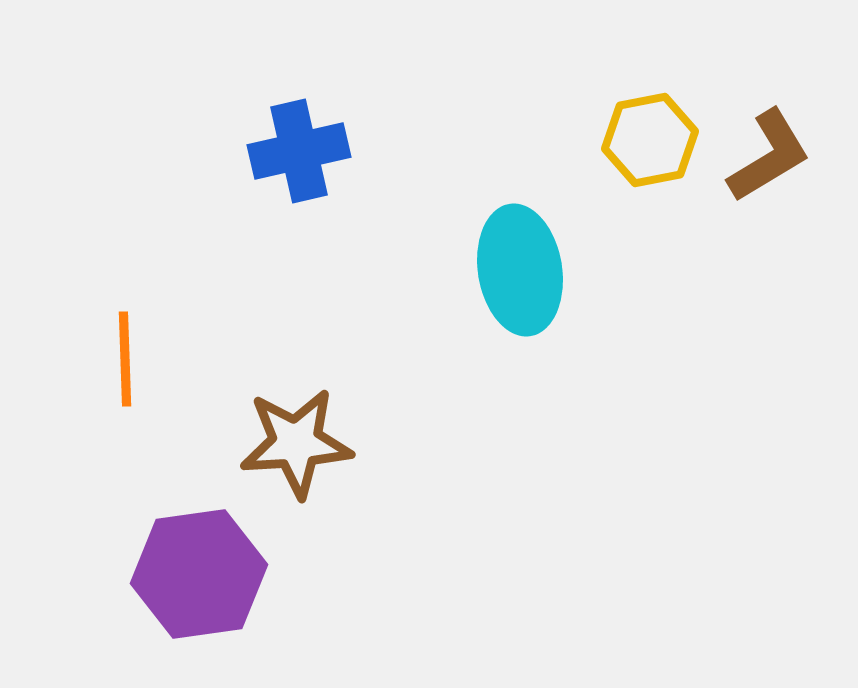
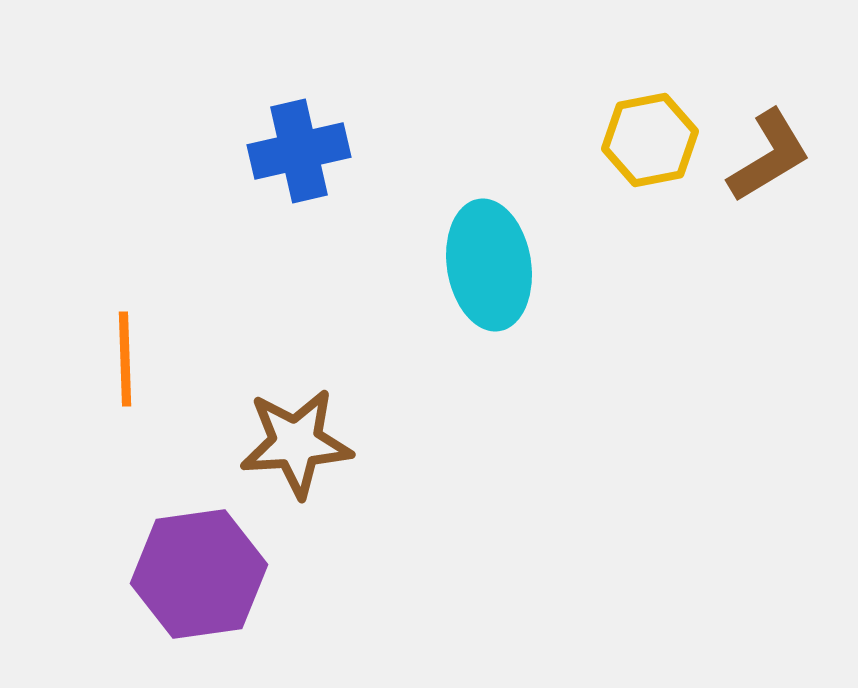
cyan ellipse: moved 31 px left, 5 px up
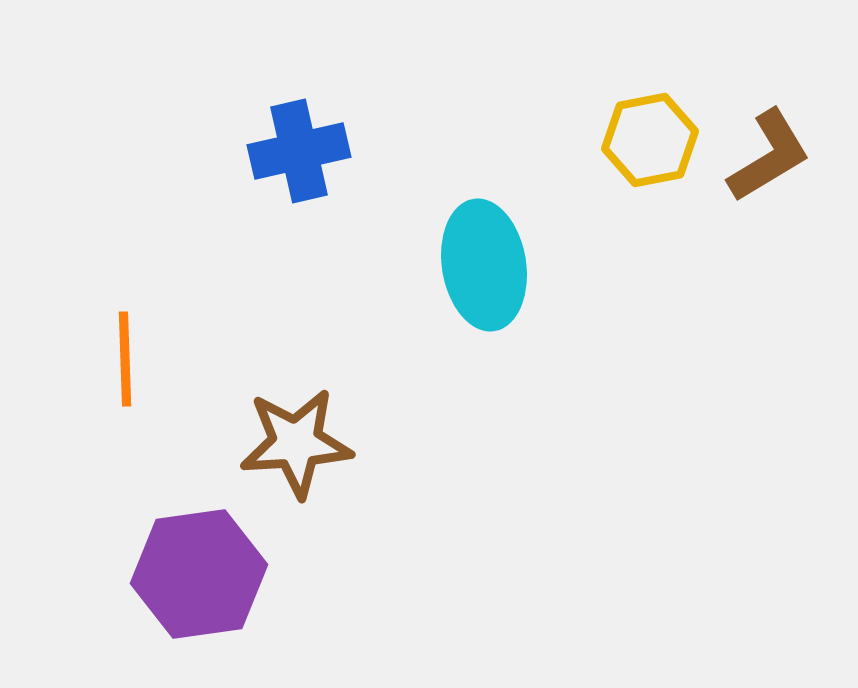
cyan ellipse: moved 5 px left
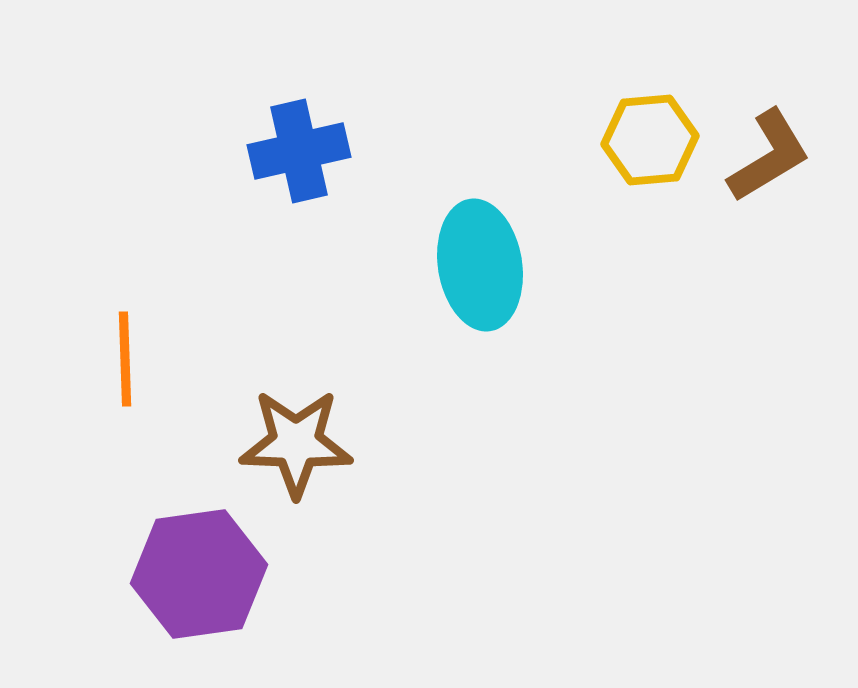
yellow hexagon: rotated 6 degrees clockwise
cyan ellipse: moved 4 px left
brown star: rotated 6 degrees clockwise
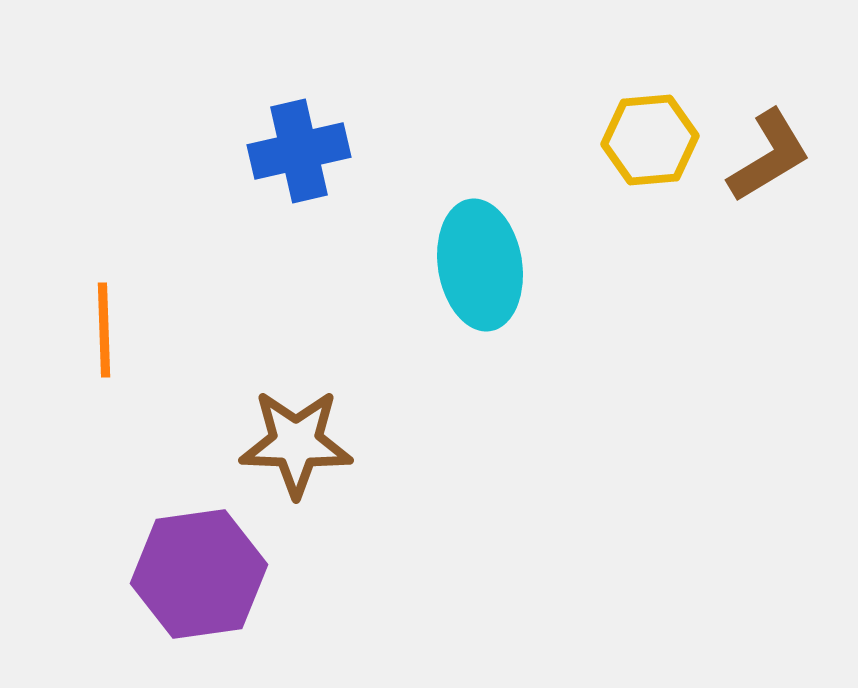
orange line: moved 21 px left, 29 px up
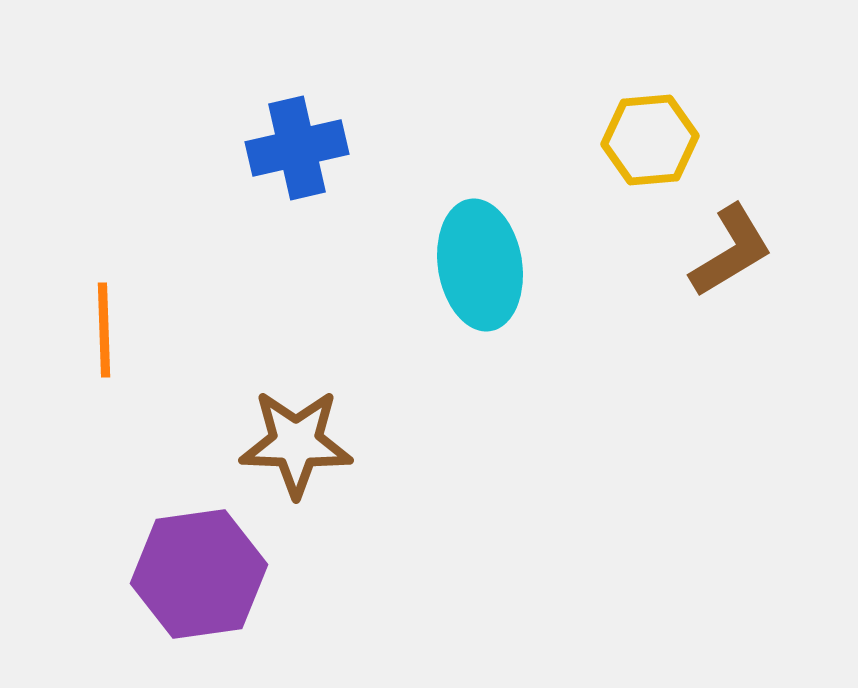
blue cross: moved 2 px left, 3 px up
brown L-shape: moved 38 px left, 95 px down
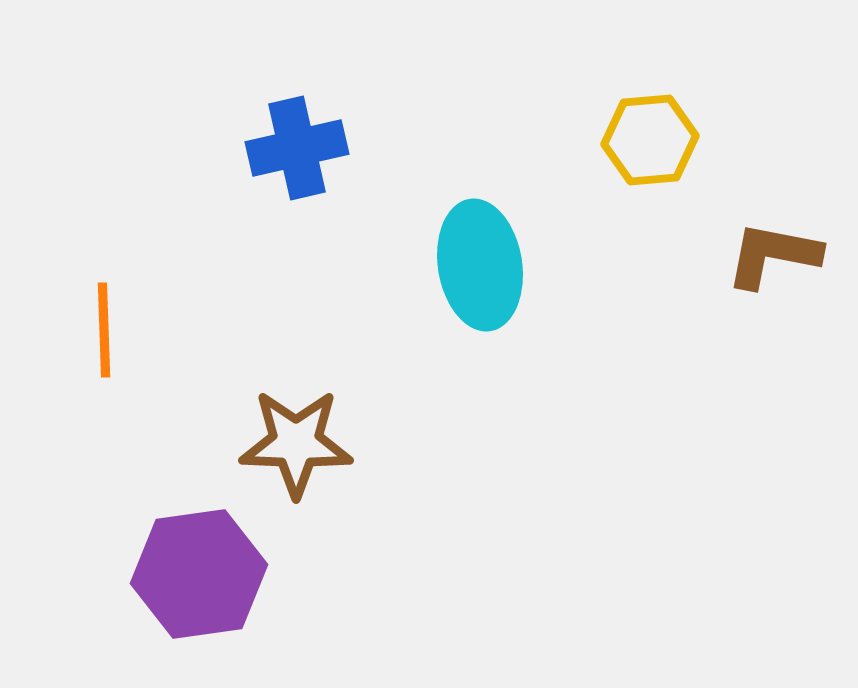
brown L-shape: moved 42 px right, 4 px down; rotated 138 degrees counterclockwise
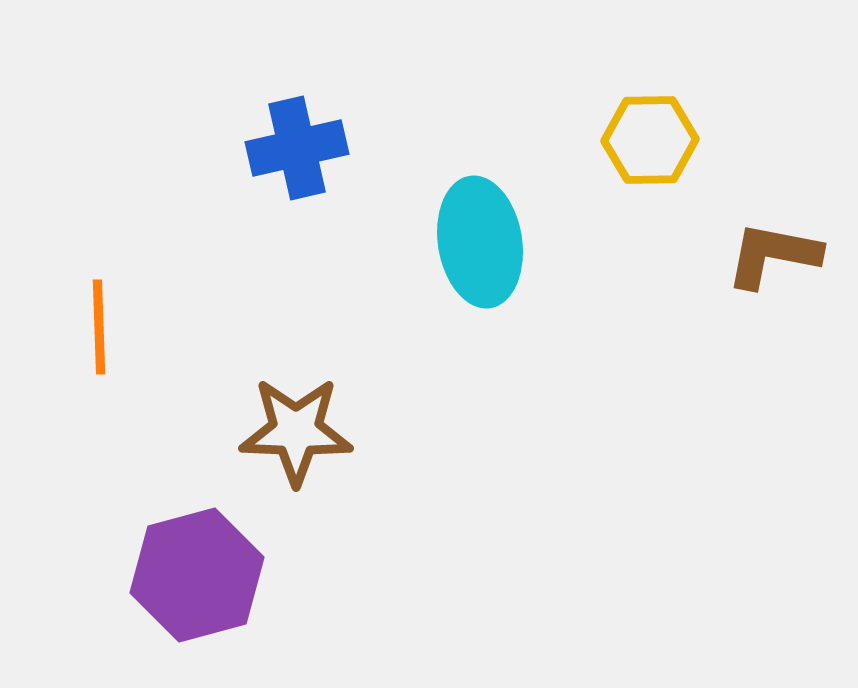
yellow hexagon: rotated 4 degrees clockwise
cyan ellipse: moved 23 px up
orange line: moved 5 px left, 3 px up
brown star: moved 12 px up
purple hexagon: moved 2 px left, 1 px down; rotated 7 degrees counterclockwise
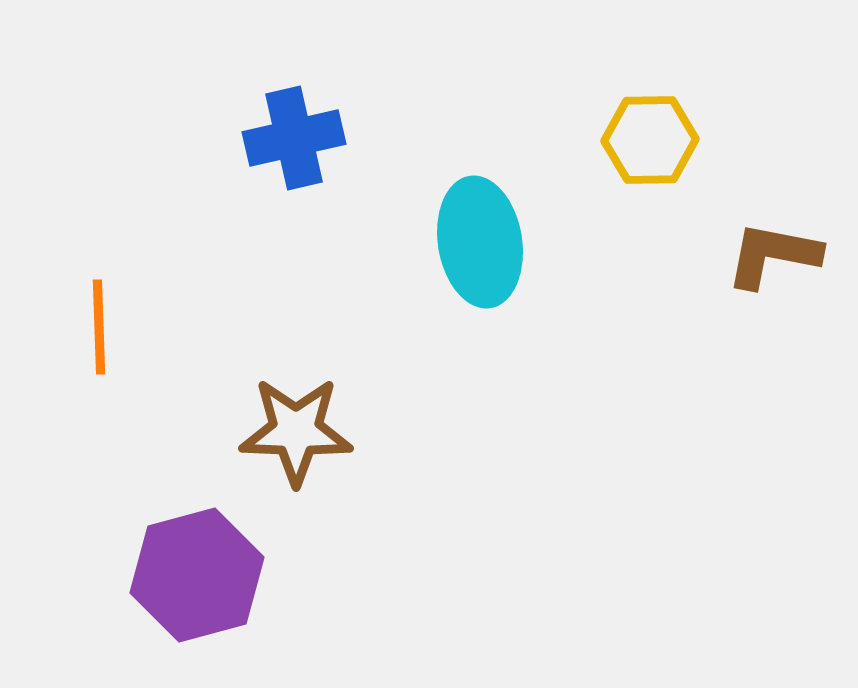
blue cross: moved 3 px left, 10 px up
